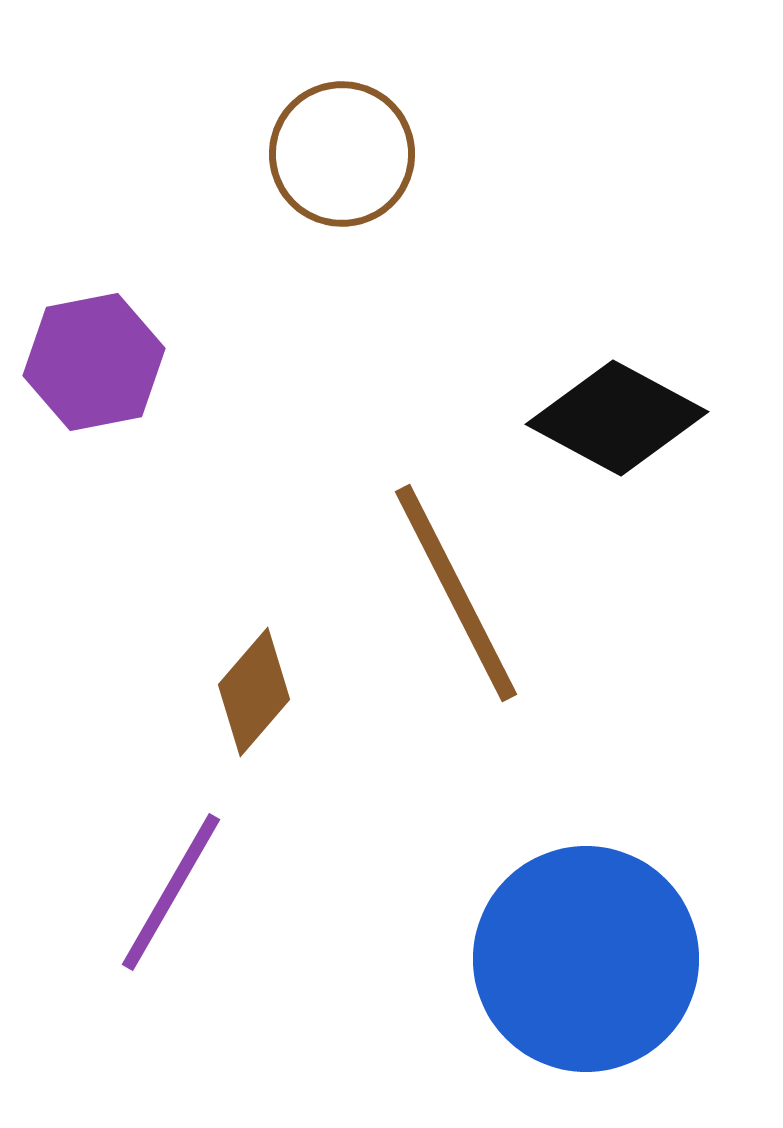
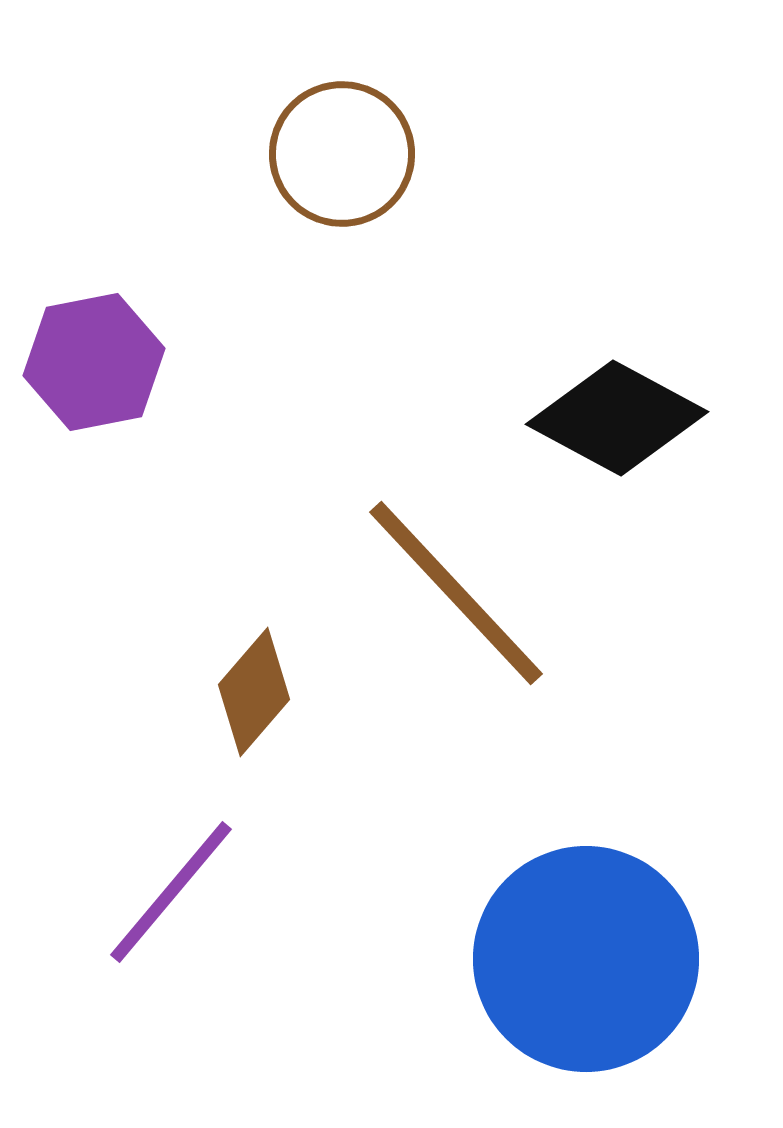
brown line: rotated 16 degrees counterclockwise
purple line: rotated 10 degrees clockwise
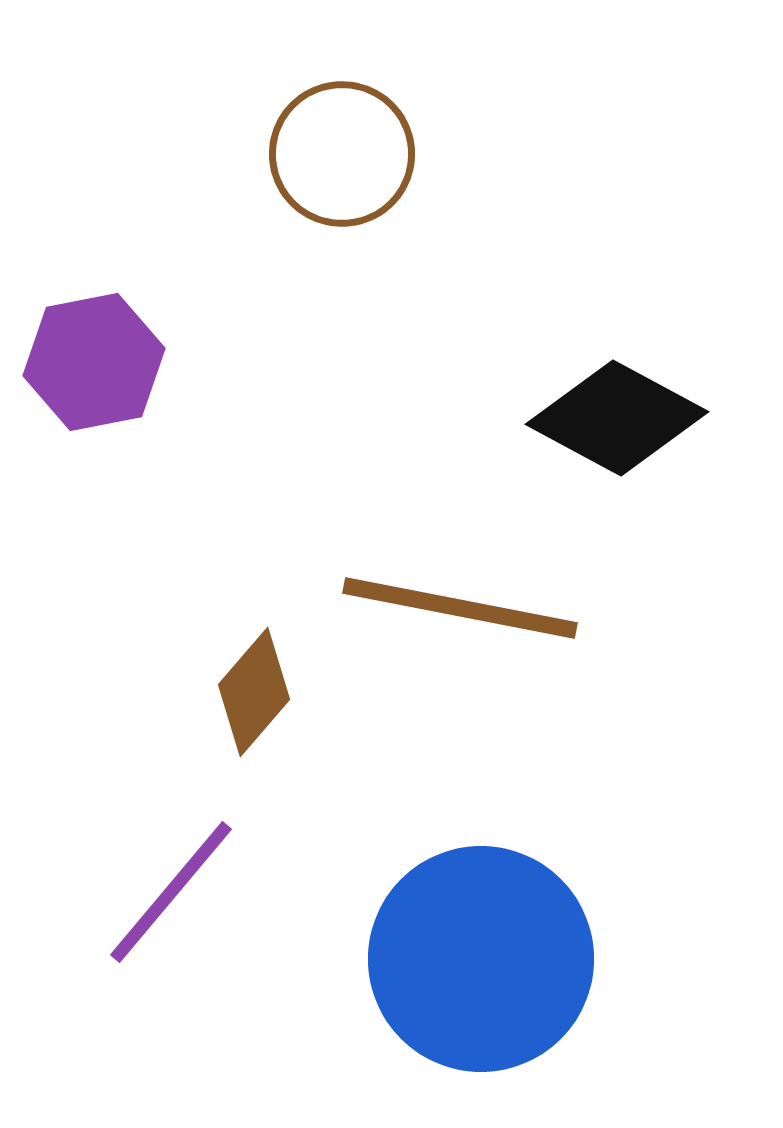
brown line: moved 4 px right, 15 px down; rotated 36 degrees counterclockwise
blue circle: moved 105 px left
